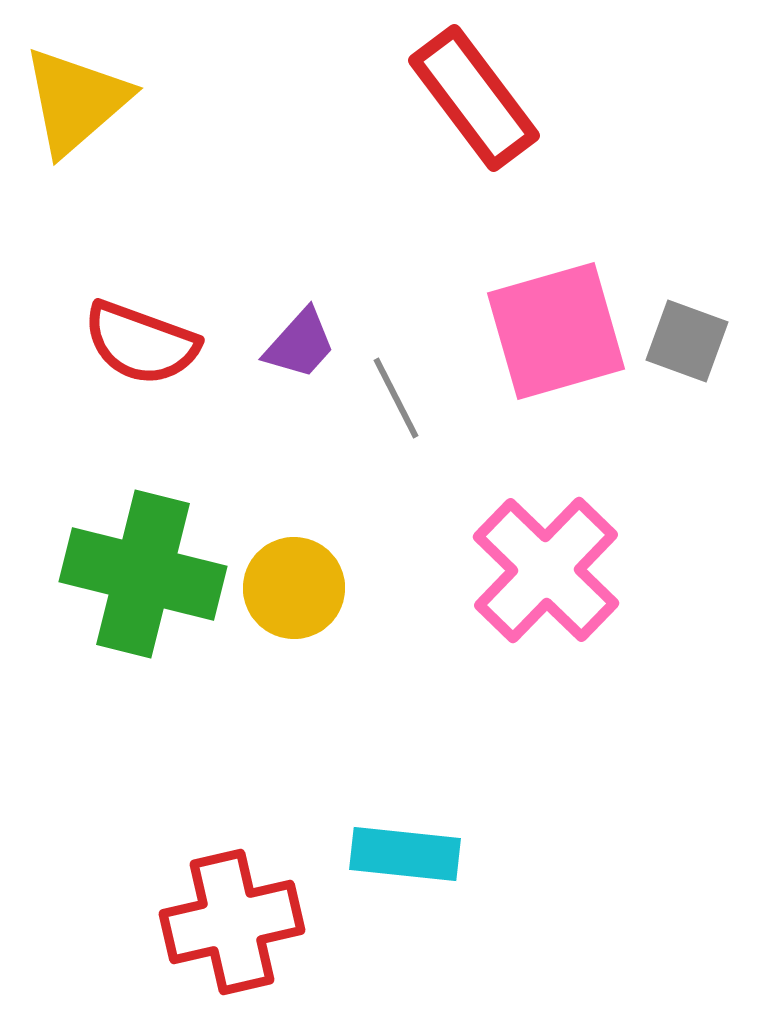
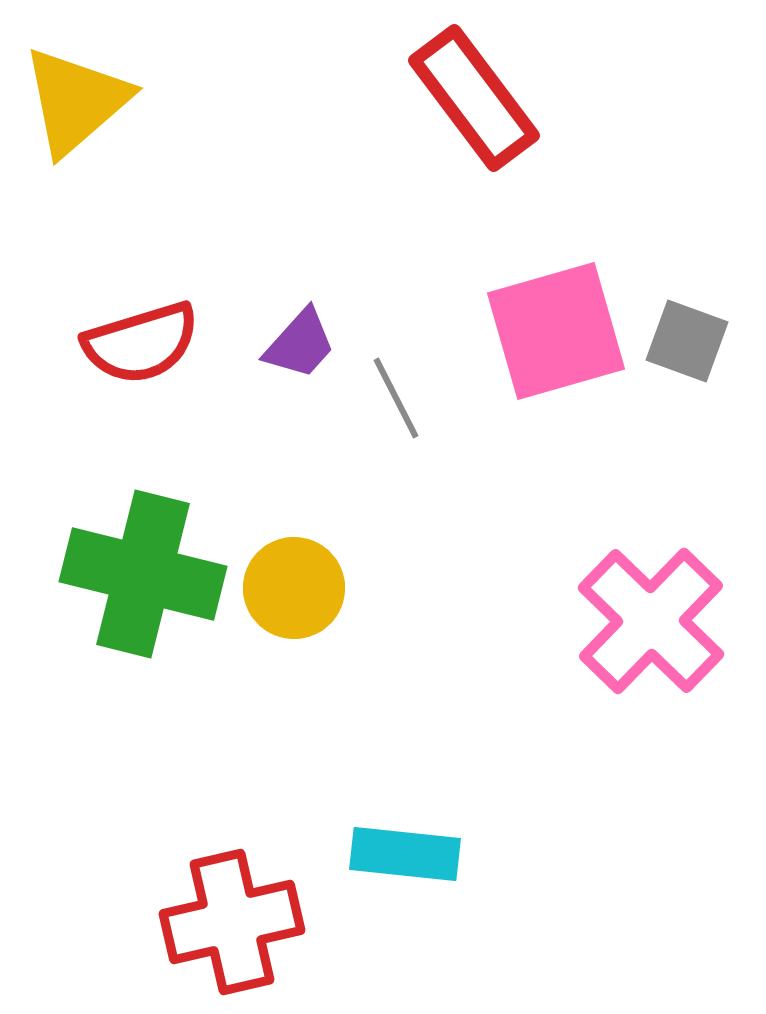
red semicircle: rotated 37 degrees counterclockwise
pink cross: moved 105 px right, 51 px down
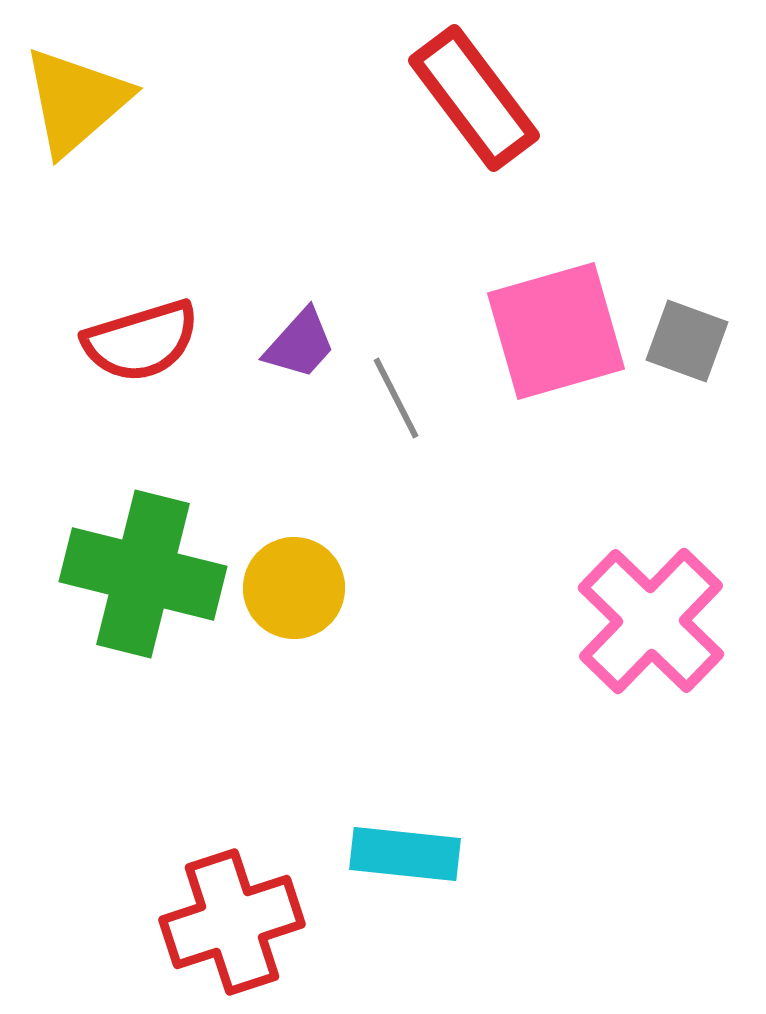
red semicircle: moved 2 px up
red cross: rotated 5 degrees counterclockwise
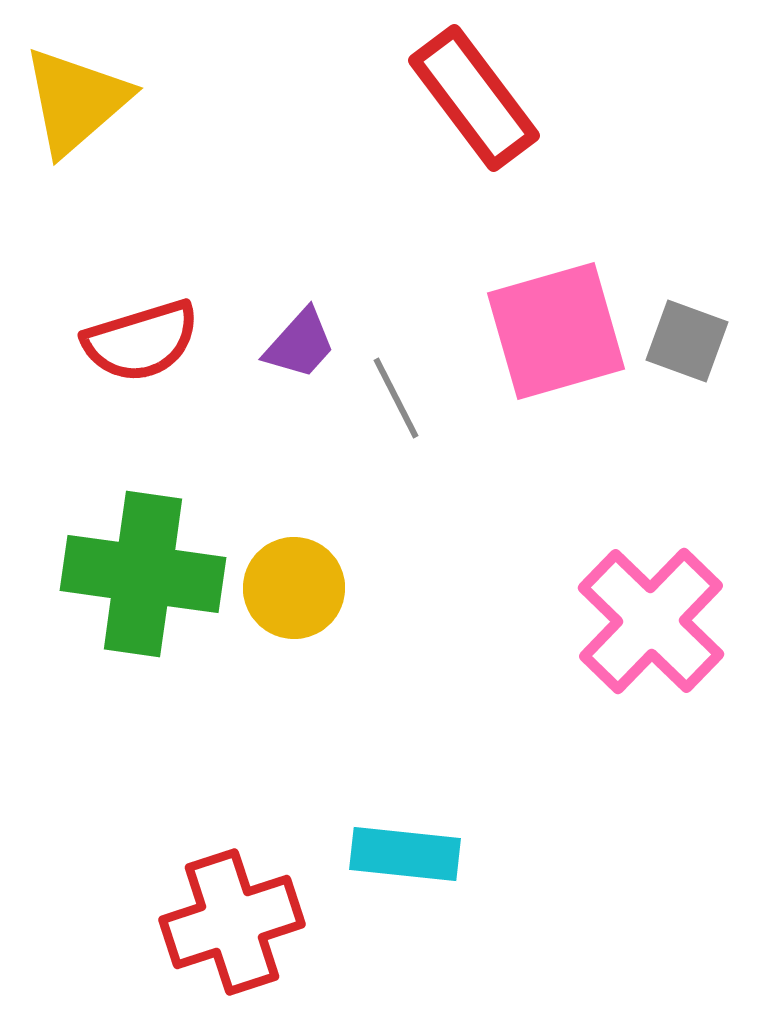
green cross: rotated 6 degrees counterclockwise
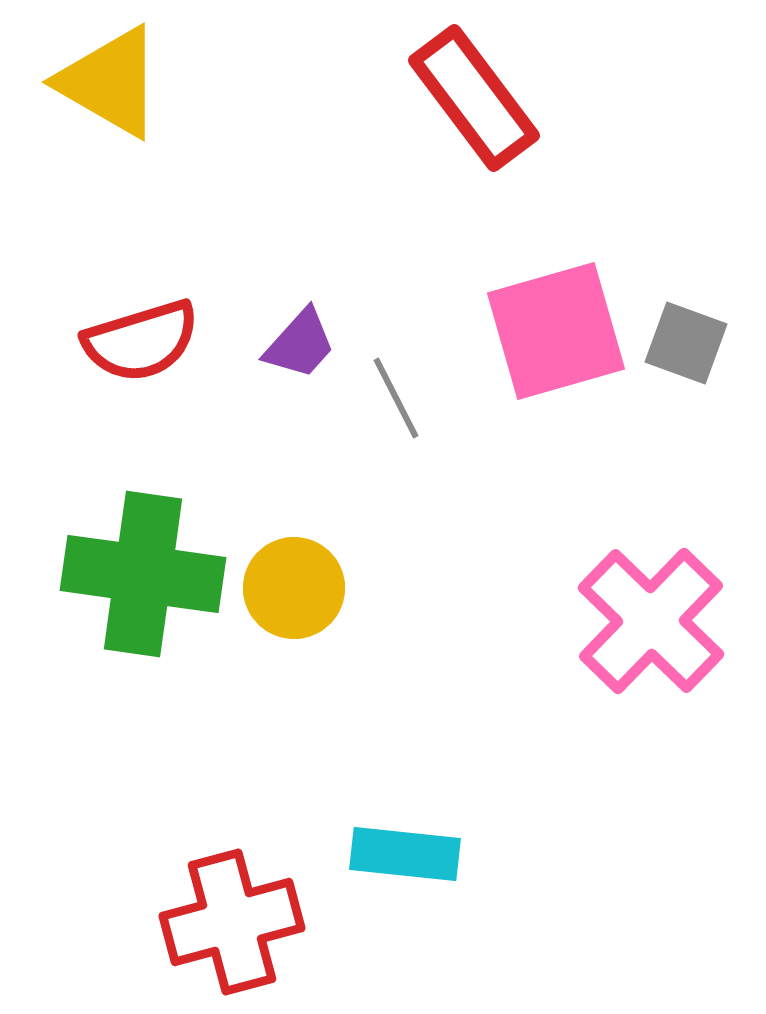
yellow triangle: moved 34 px right, 19 px up; rotated 49 degrees counterclockwise
gray square: moved 1 px left, 2 px down
red cross: rotated 3 degrees clockwise
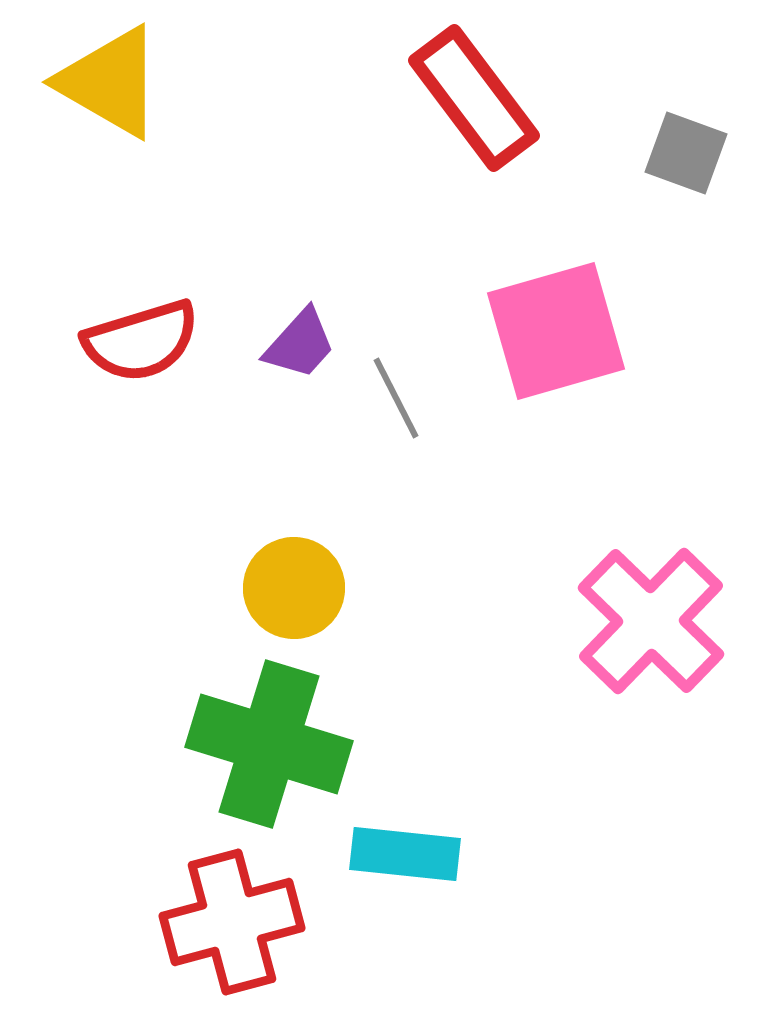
gray square: moved 190 px up
green cross: moved 126 px right, 170 px down; rotated 9 degrees clockwise
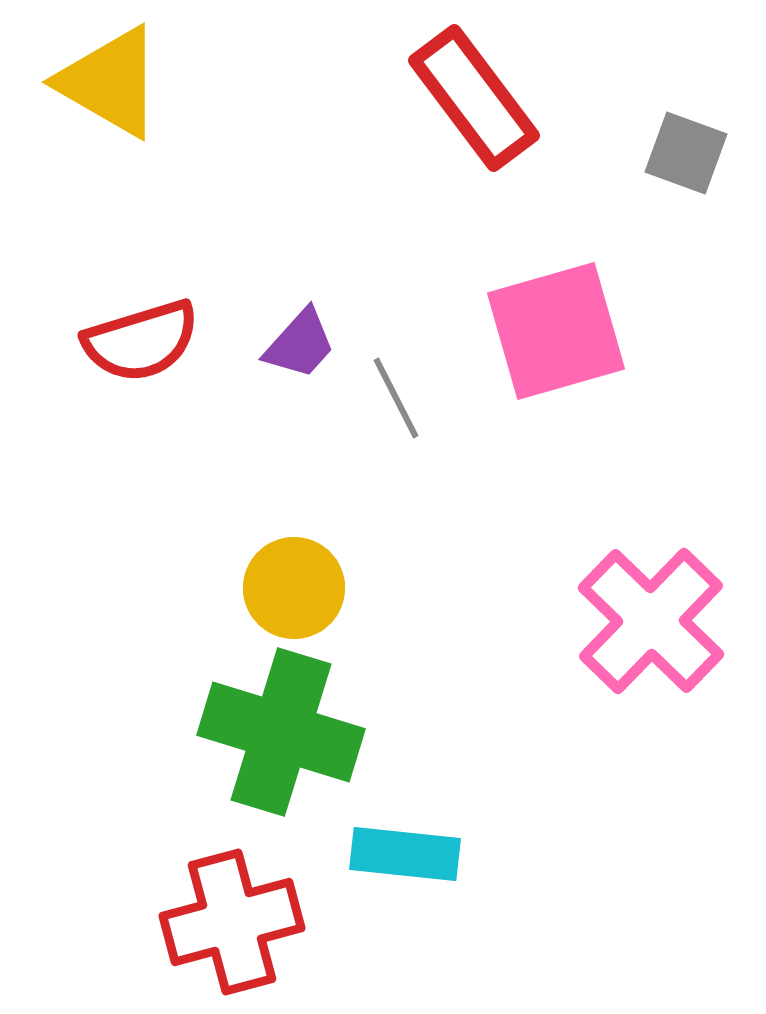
green cross: moved 12 px right, 12 px up
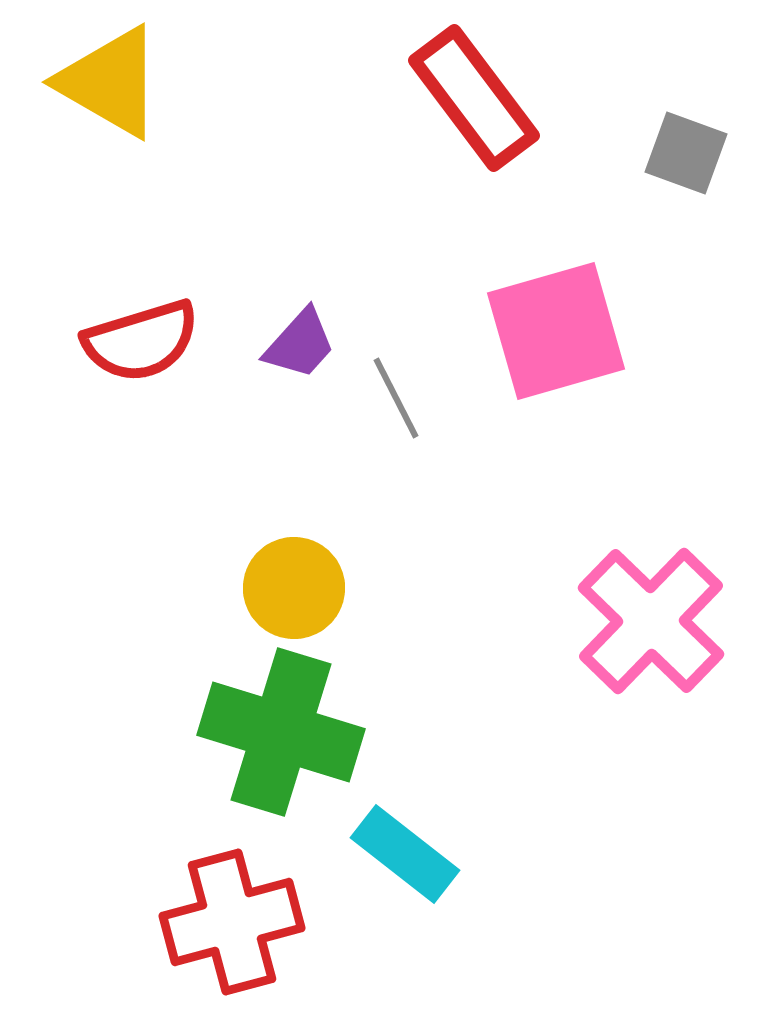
cyan rectangle: rotated 32 degrees clockwise
